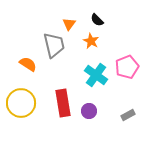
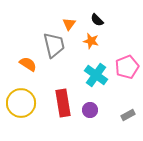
orange star: rotated 14 degrees counterclockwise
purple circle: moved 1 px right, 1 px up
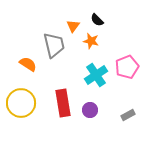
orange triangle: moved 4 px right, 2 px down
cyan cross: rotated 20 degrees clockwise
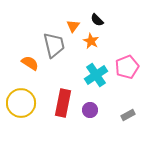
orange star: rotated 14 degrees clockwise
orange semicircle: moved 2 px right, 1 px up
red rectangle: rotated 20 degrees clockwise
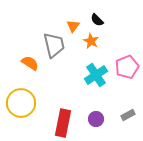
red rectangle: moved 20 px down
purple circle: moved 6 px right, 9 px down
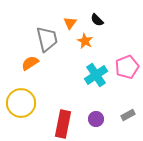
orange triangle: moved 3 px left, 3 px up
orange star: moved 6 px left
gray trapezoid: moved 7 px left, 6 px up
orange semicircle: rotated 66 degrees counterclockwise
red rectangle: moved 1 px down
